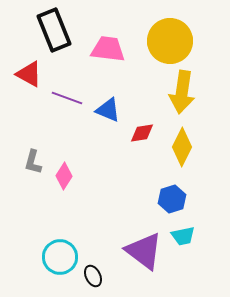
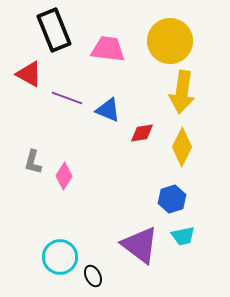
purple triangle: moved 4 px left, 6 px up
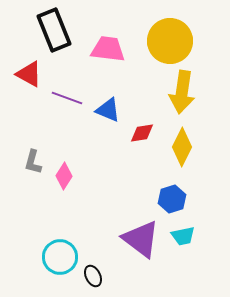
purple triangle: moved 1 px right, 6 px up
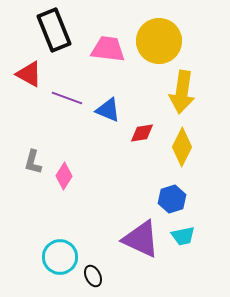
yellow circle: moved 11 px left
purple triangle: rotated 12 degrees counterclockwise
